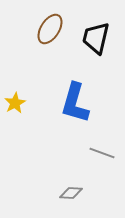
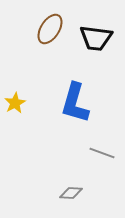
black trapezoid: rotated 96 degrees counterclockwise
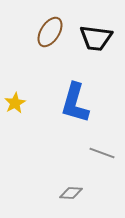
brown ellipse: moved 3 px down
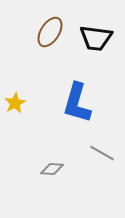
blue L-shape: moved 2 px right
gray line: rotated 10 degrees clockwise
gray diamond: moved 19 px left, 24 px up
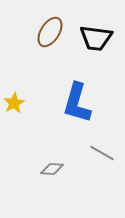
yellow star: moved 1 px left
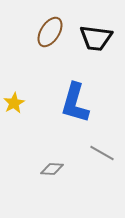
blue L-shape: moved 2 px left
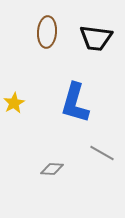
brown ellipse: moved 3 px left; rotated 28 degrees counterclockwise
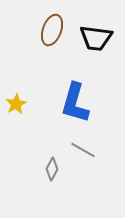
brown ellipse: moved 5 px right, 2 px up; rotated 16 degrees clockwise
yellow star: moved 2 px right, 1 px down
gray line: moved 19 px left, 3 px up
gray diamond: rotated 65 degrees counterclockwise
